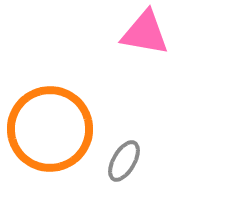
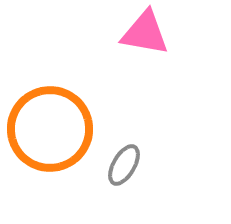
gray ellipse: moved 4 px down
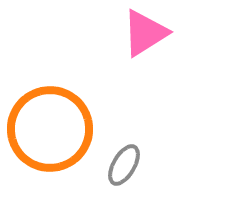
pink triangle: rotated 42 degrees counterclockwise
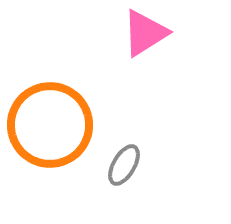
orange circle: moved 4 px up
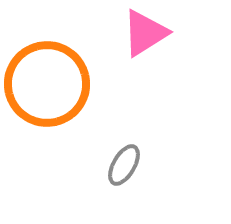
orange circle: moved 3 px left, 41 px up
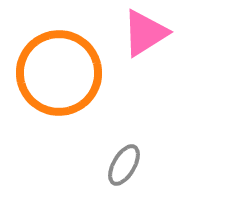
orange circle: moved 12 px right, 11 px up
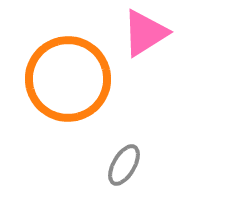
orange circle: moved 9 px right, 6 px down
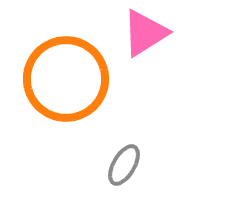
orange circle: moved 2 px left
